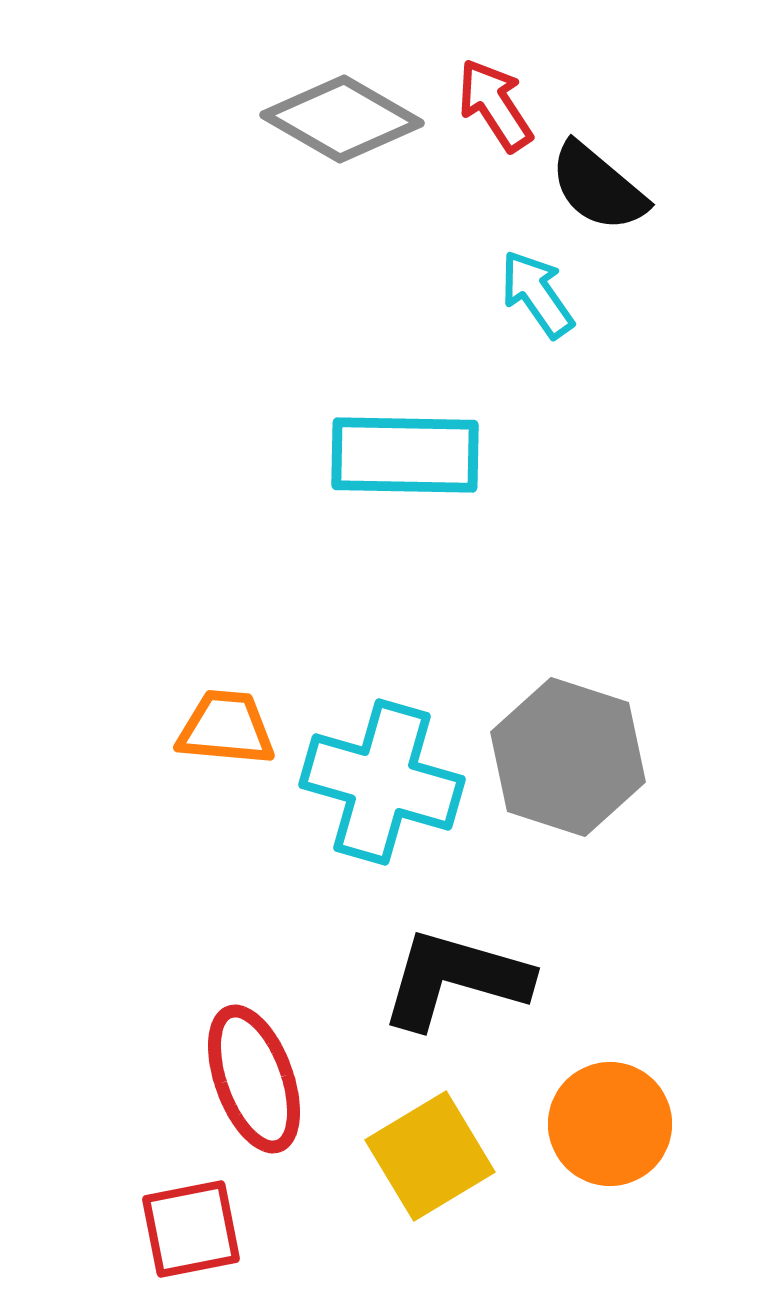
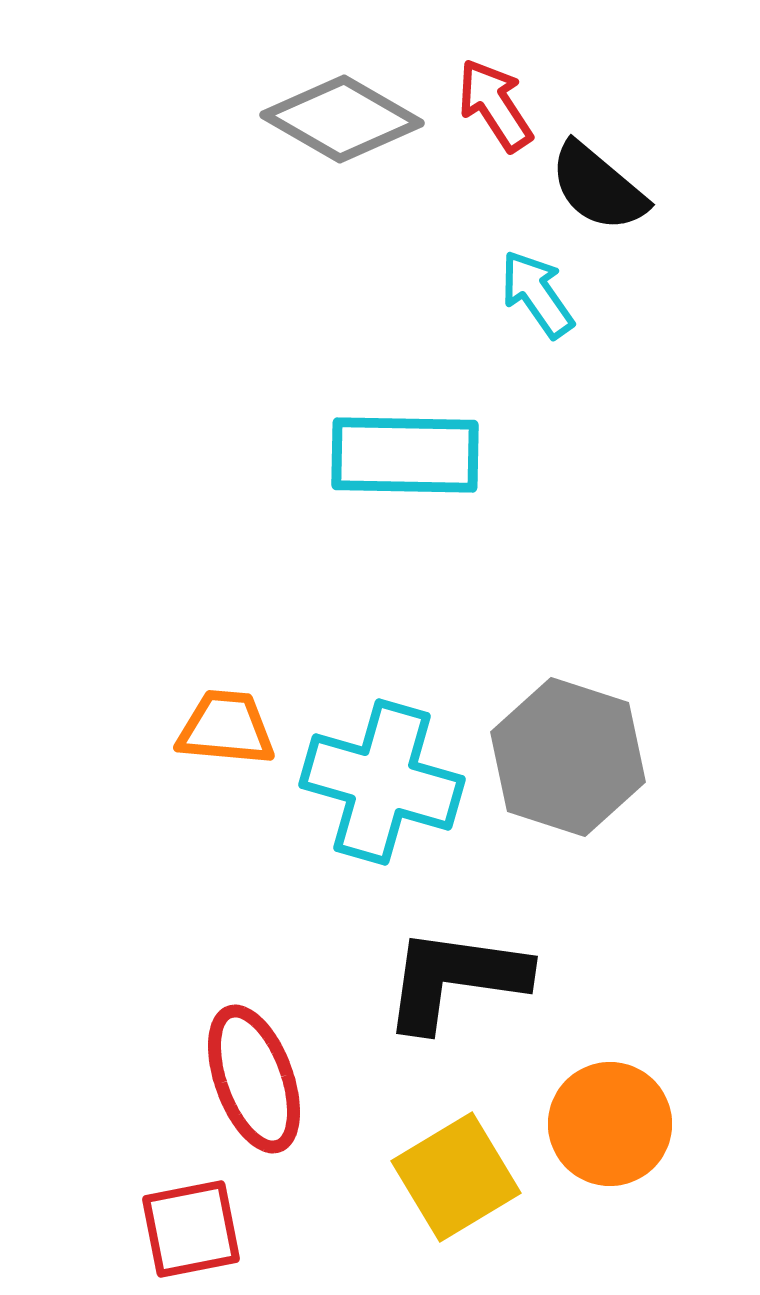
black L-shape: rotated 8 degrees counterclockwise
yellow square: moved 26 px right, 21 px down
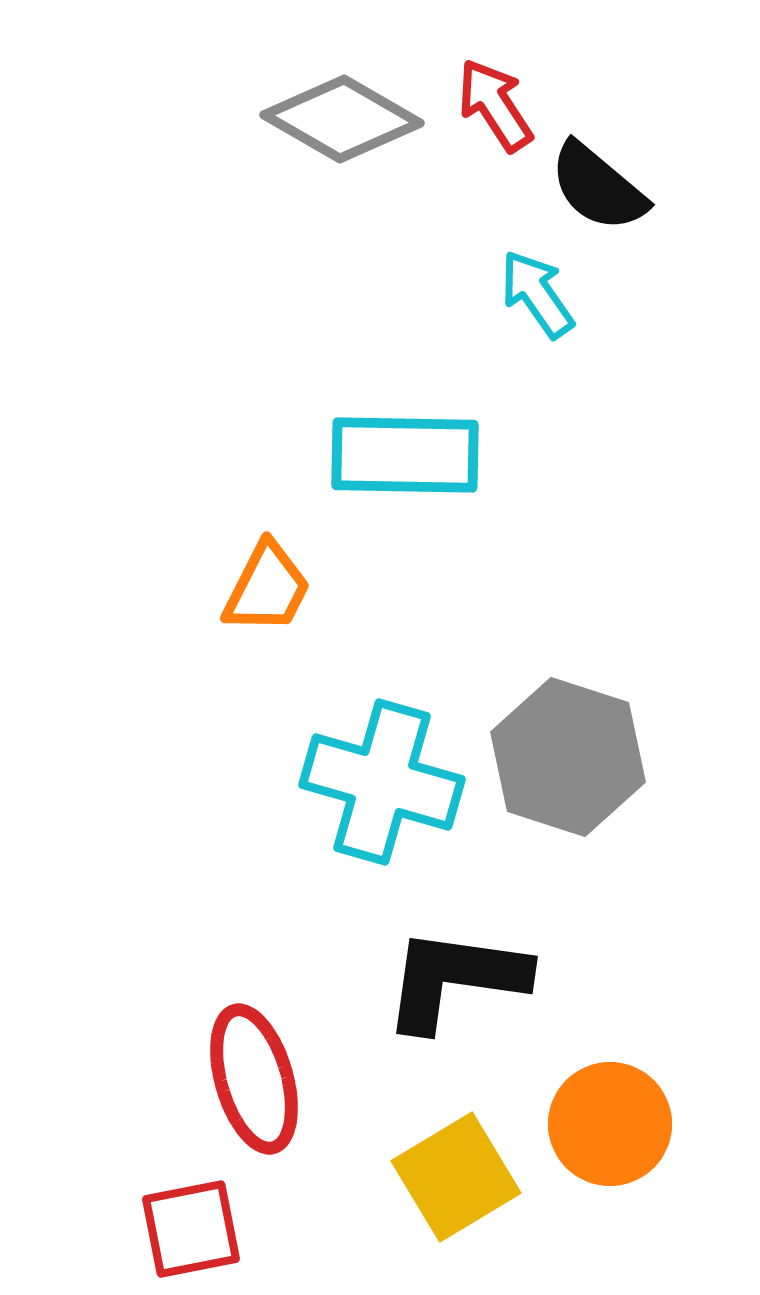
orange trapezoid: moved 41 px right, 140 px up; rotated 112 degrees clockwise
red ellipse: rotated 4 degrees clockwise
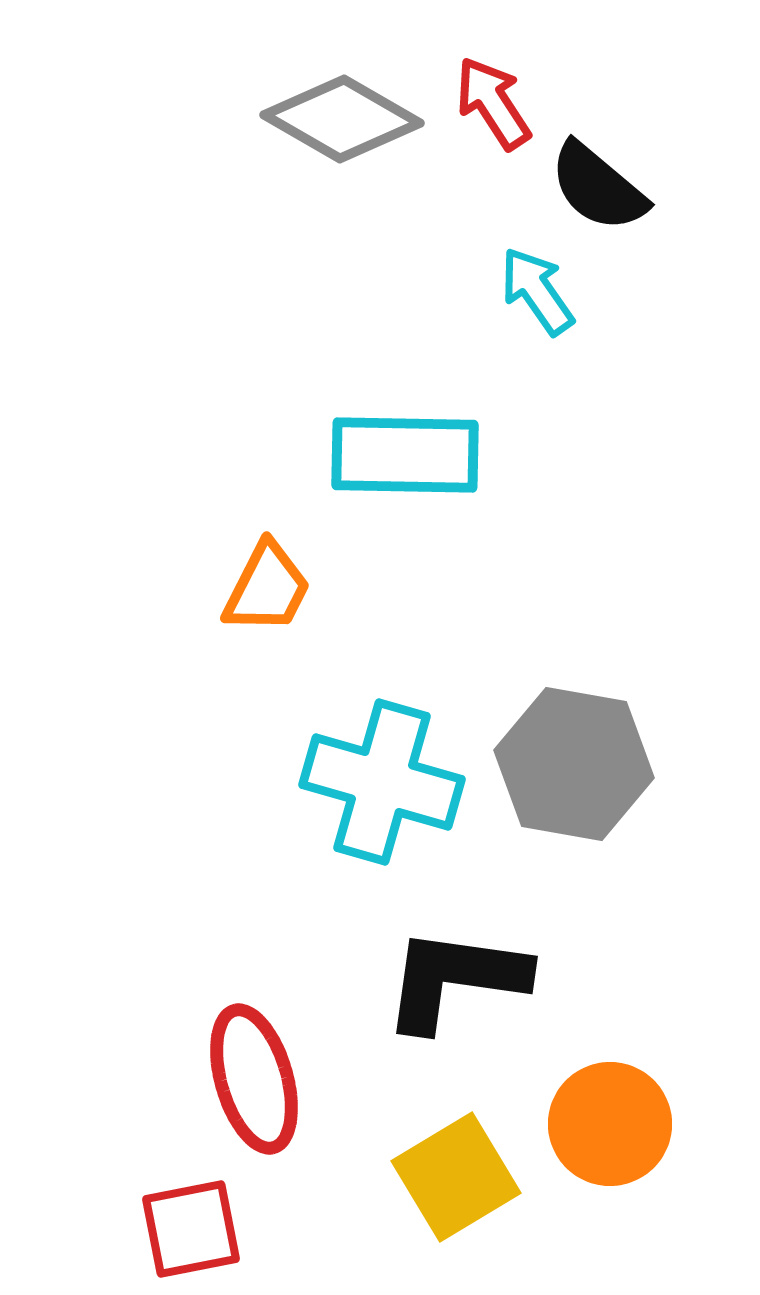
red arrow: moved 2 px left, 2 px up
cyan arrow: moved 3 px up
gray hexagon: moved 6 px right, 7 px down; rotated 8 degrees counterclockwise
